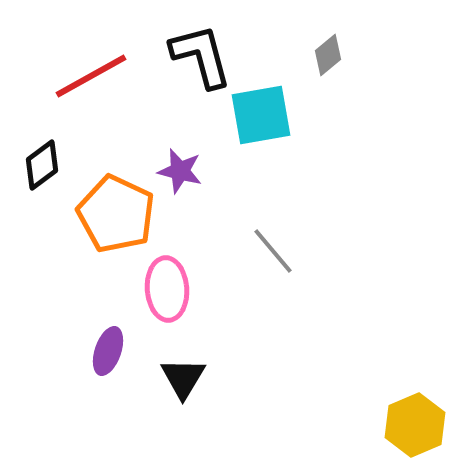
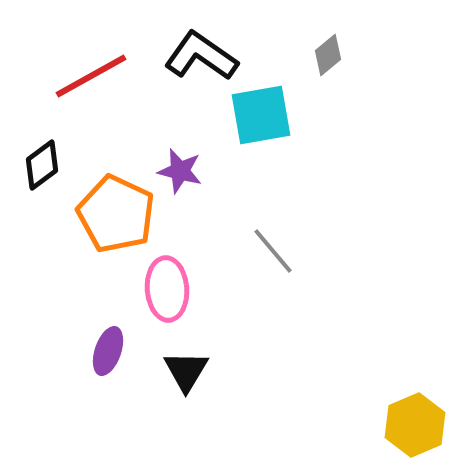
black L-shape: rotated 40 degrees counterclockwise
black triangle: moved 3 px right, 7 px up
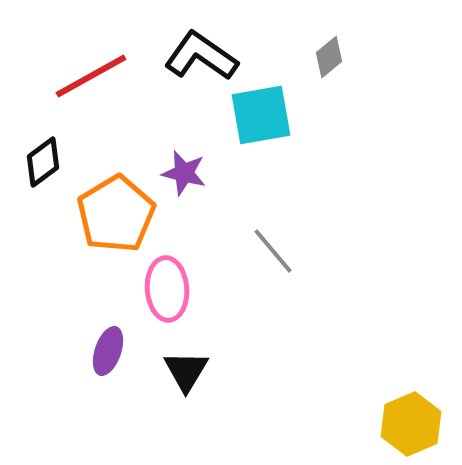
gray diamond: moved 1 px right, 2 px down
black diamond: moved 1 px right, 3 px up
purple star: moved 4 px right, 2 px down
orange pentagon: rotated 16 degrees clockwise
yellow hexagon: moved 4 px left, 1 px up
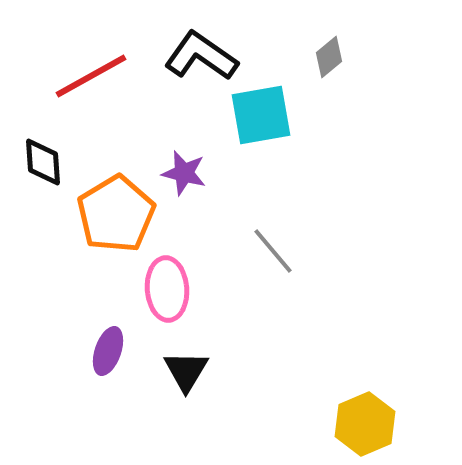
black diamond: rotated 57 degrees counterclockwise
yellow hexagon: moved 46 px left
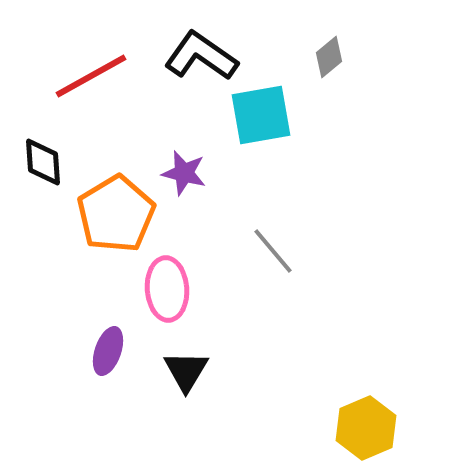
yellow hexagon: moved 1 px right, 4 px down
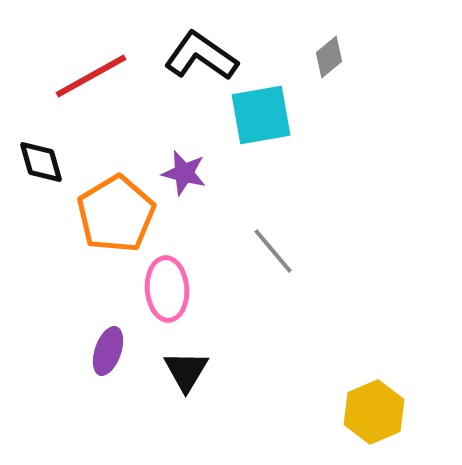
black diamond: moved 2 px left; rotated 12 degrees counterclockwise
yellow hexagon: moved 8 px right, 16 px up
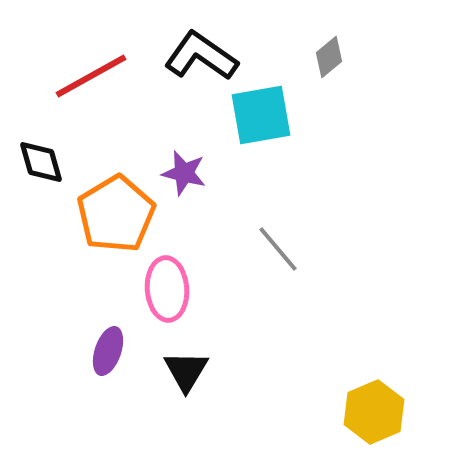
gray line: moved 5 px right, 2 px up
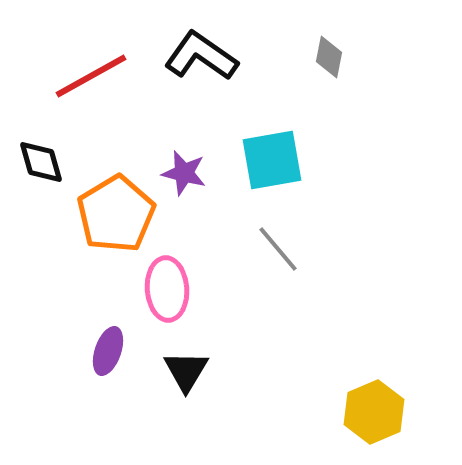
gray diamond: rotated 39 degrees counterclockwise
cyan square: moved 11 px right, 45 px down
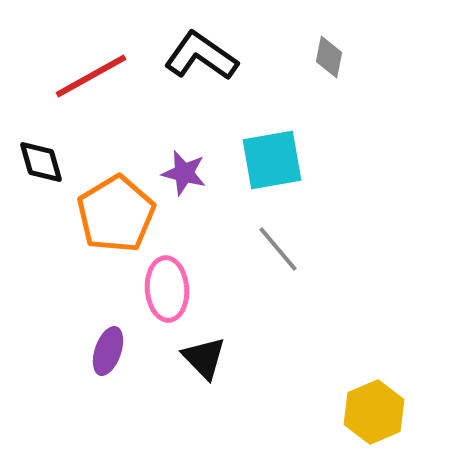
black triangle: moved 18 px right, 13 px up; rotated 15 degrees counterclockwise
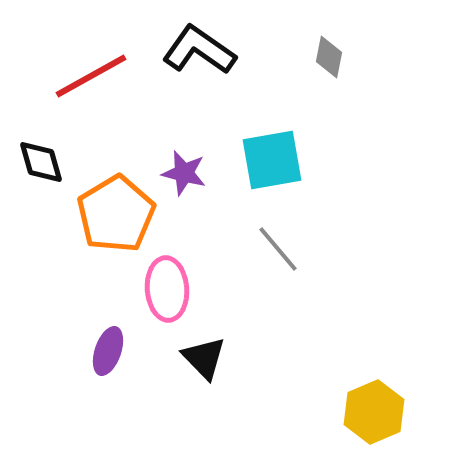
black L-shape: moved 2 px left, 6 px up
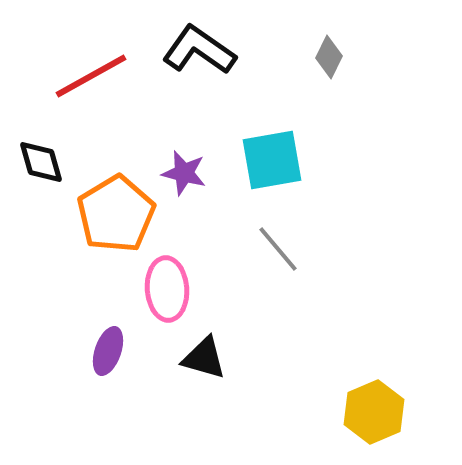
gray diamond: rotated 15 degrees clockwise
black triangle: rotated 30 degrees counterclockwise
